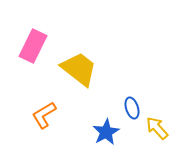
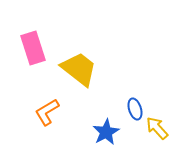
pink rectangle: moved 2 px down; rotated 44 degrees counterclockwise
blue ellipse: moved 3 px right, 1 px down
orange L-shape: moved 3 px right, 3 px up
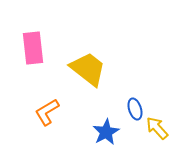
pink rectangle: rotated 12 degrees clockwise
yellow trapezoid: moved 9 px right
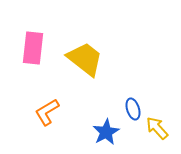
pink rectangle: rotated 12 degrees clockwise
yellow trapezoid: moved 3 px left, 10 px up
blue ellipse: moved 2 px left
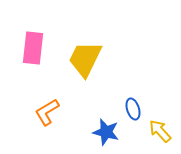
yellow trapezoid: rotated 102 degrees counterclockwise
yellow arrow: moved 3 px right, 3 px down
blue star: rotated 28 degrees counterclockwise
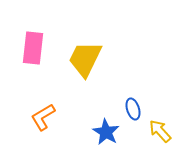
orange L-shape: moved 4 px left, 5 px down
blue star: rotated 16 degrees clockwise
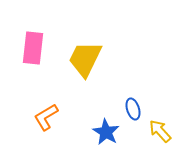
orange L-shape: moved 3 px right
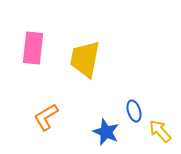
yellow trapezoid: rotated 15 degrees counterclockwise
blue ellipse: moved 1 px right, 2 px down
blue star: rotated 8 degrees counterclockwise
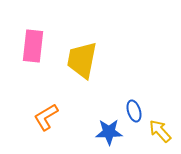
pink rectangle: moved 2 px up
yellow trapezoid: moved 3 px left, 1 px down
blue star: moved 3 px right; rotated 24 degrees counterclockwise
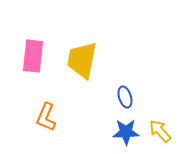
pink rectangle: moved 10 px down
blue ellipse: moved 9 px left, 14 px up
orange L-shape: rotated 36 degrees counterclockwise
blue star: moved 17 px right
